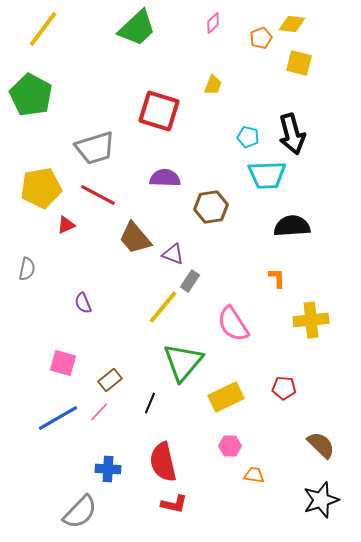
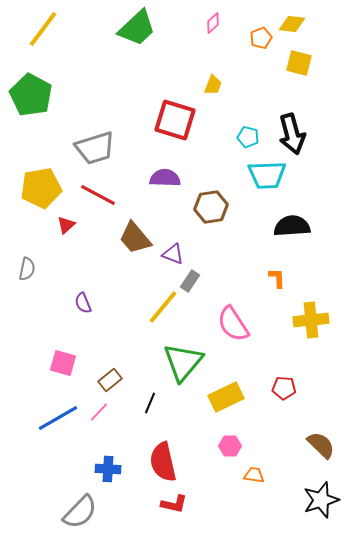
red square at (159, 111): moved 16 px right, 9 px down
red triangle at (66, 225): rotated 18 degrees counterclockwise
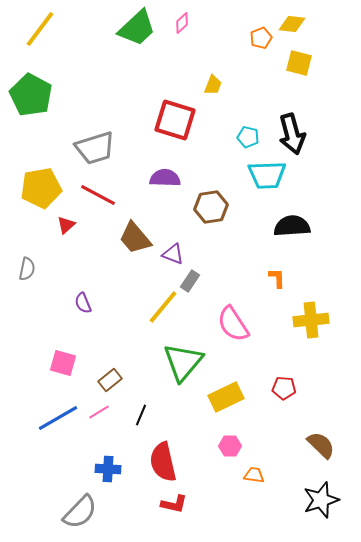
pink diamond at (213, 23): moved 31 px left
yellow line at (43, 29): moved 3 px left
black line at (150, 403): moved 9 px left, 12 px down
pink line at (99, 412): rotated 15 degrees clockwise
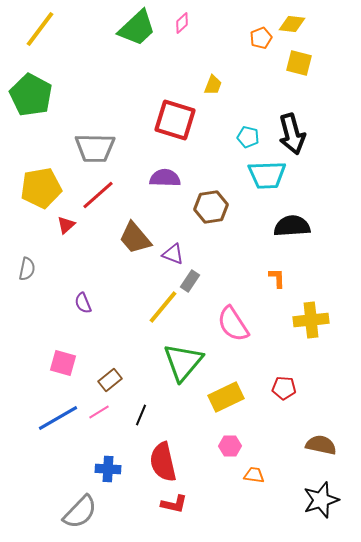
gray trapezoid at (95, 148): rotated 18 degrees clockwise
red line at (98, 195): rotated 69 degrees counterclockwise
brown semicircle at (321, 445): rotated 32 degrees counterclockwise
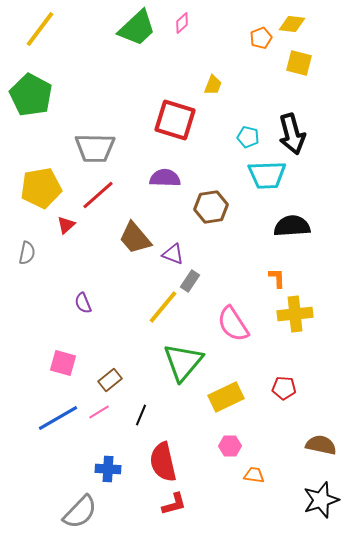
gray semicircle at (27, 269): moved 16 px up
yellow cross at (311, 320): moved 16 px left, 6 px up
red L-shape at (174, 504): rotated 28 degrees counterclockwise
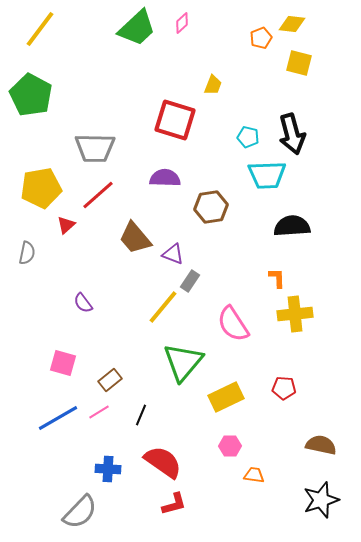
purple semicircle at (83, 303): rotated 15 degrees counterclockwise
red semicircle at (163, 462): rotated 138 degrees clockwise
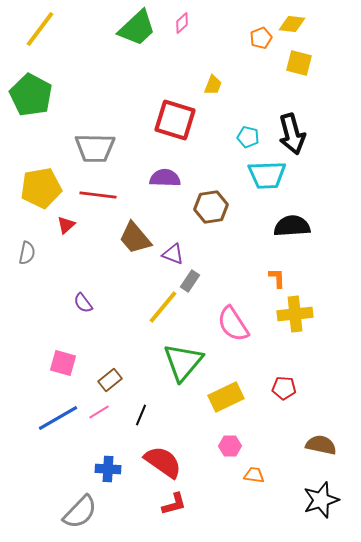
red line at (98, 195): rotated 48 degrees clockwise
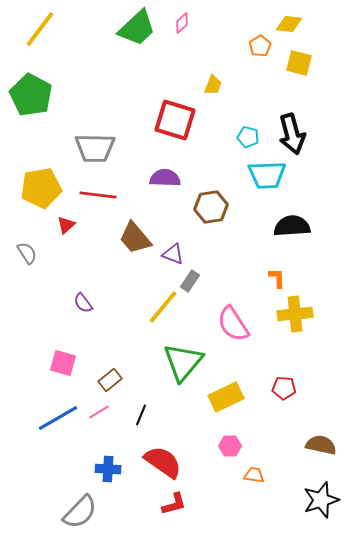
yellow diamond at (292, 24): moved 3 px left
orange pentagon at (261, 38): moved 1 px left, 8 px down; rotated 10 degrees counterclockwise
gray semicircle at (27, 253): rotated 45 degrees counterclockwise
